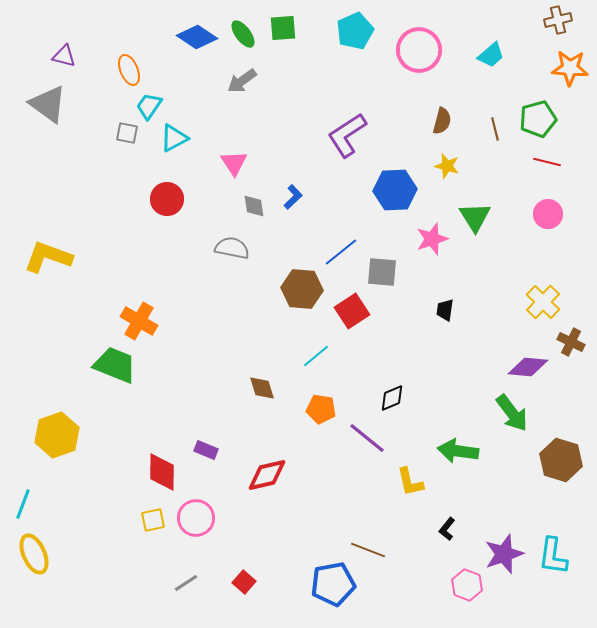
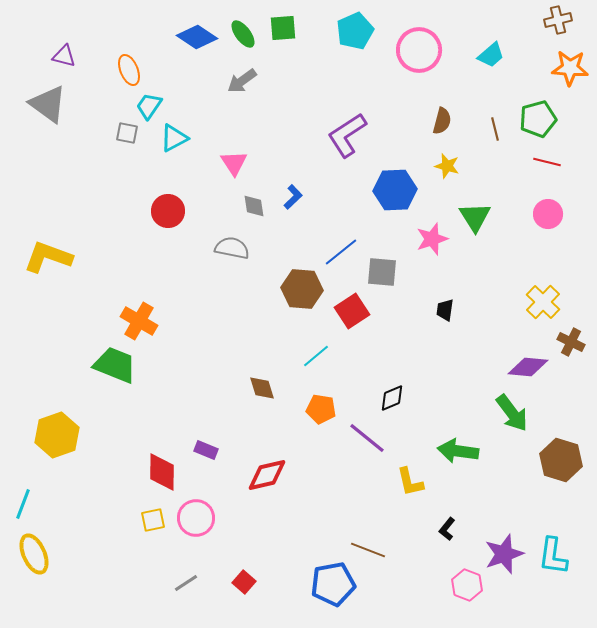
red circle at (167, 199): moved 1 px right, 12 px down
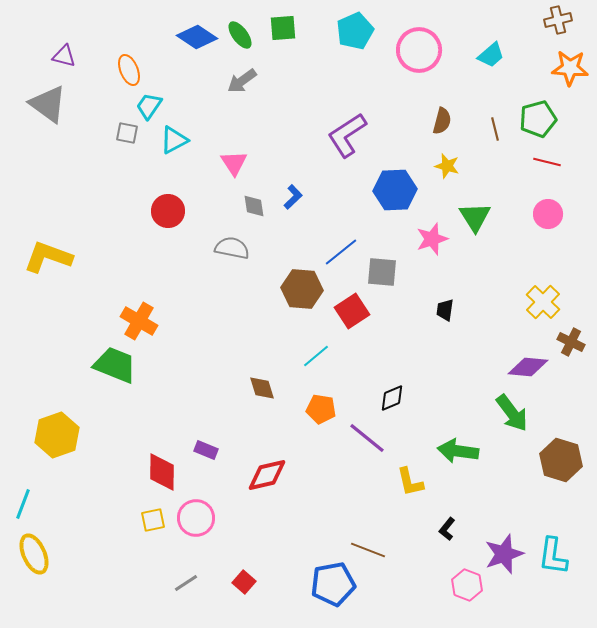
green ellipse at (243, 34): moved 3 px left, 1 px down
cyan triangle at (174, 138): moved 2 px down
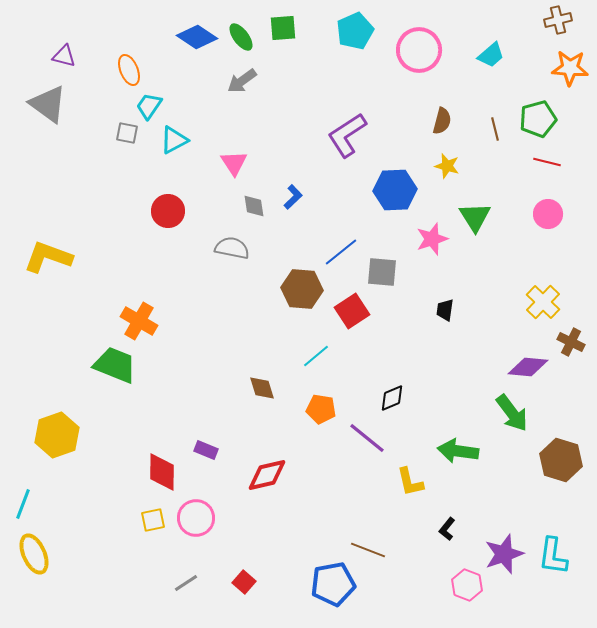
green ellipse at (240, 35): moved 1 px right, 2 px down
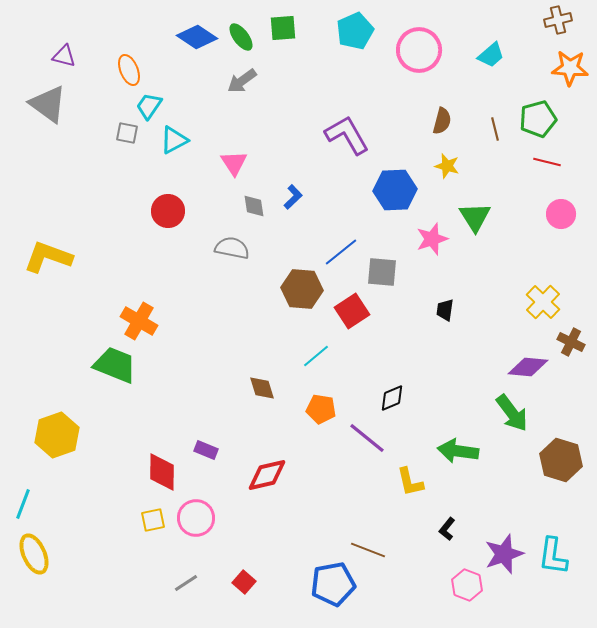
purple L-shape at (347, 135): rotated 93 degrees clockwise
pink circle at (548, 214): moved 13 px right
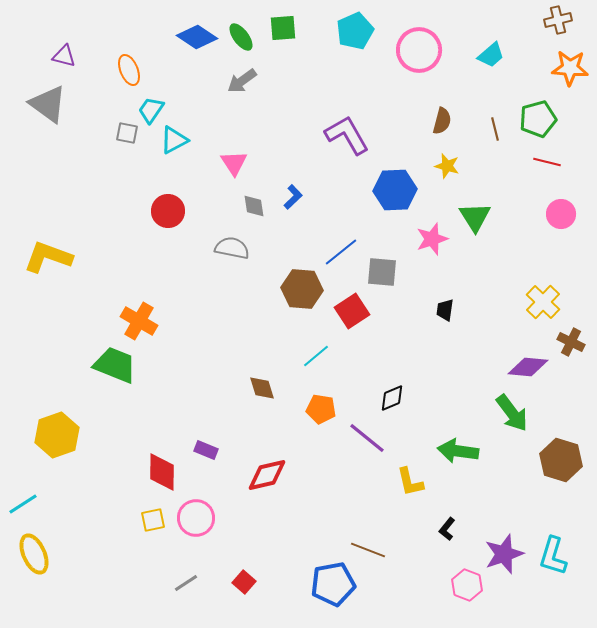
cyan trapezoid at (149, 106): moved 2 px right, 4 px down
cyan line at (23, 504): rotated 36 degrees clockwise
cyan L-shape at (553, 556): rotated 9 degrees clockwise
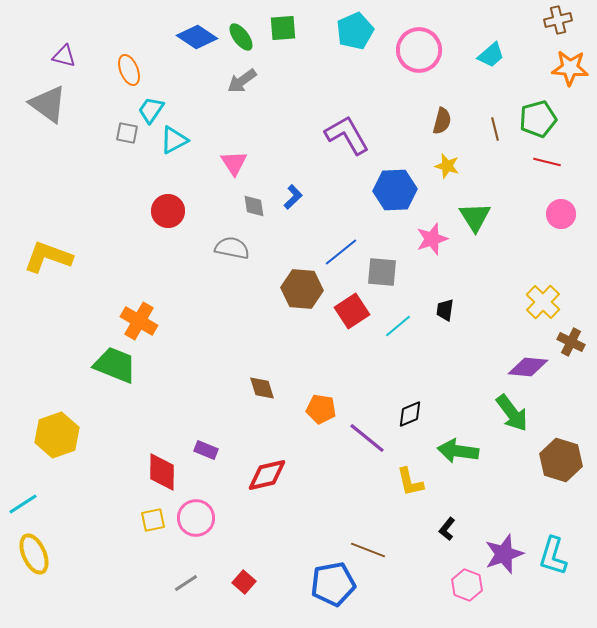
cyan line at (316, 356): moved 82 px right, 30 px up
black diamond at (392, 398): moved 18 px right, 16 px down
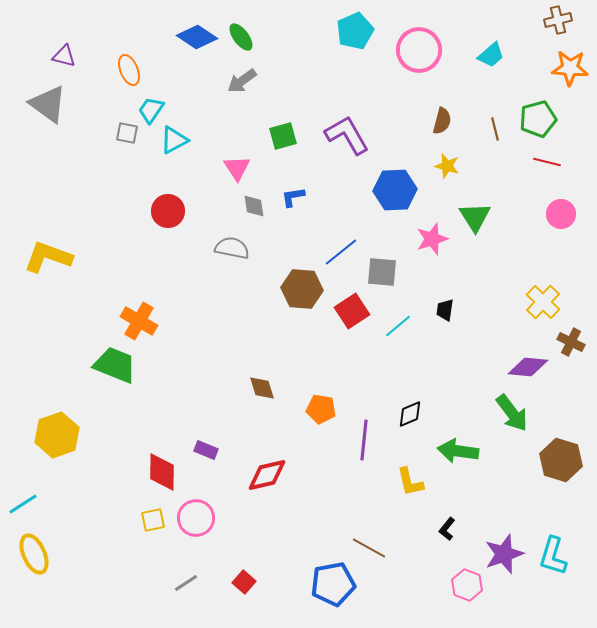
green square at (283, 28): moved 108 px down; rotated 12 degrees counterclockwise
pink triangle at (234, 163): moved 3 px right, 5 px down
blue L-shape at (293, 197): rotated 145 degrees counterclockwise
purple line at (367, 438): moved 3 px left, 2 px down; rotated 57 degrees clockwise
brown line at (368, 550): moved 1 px right, 2 px up; rotated 8 degrees clockwise
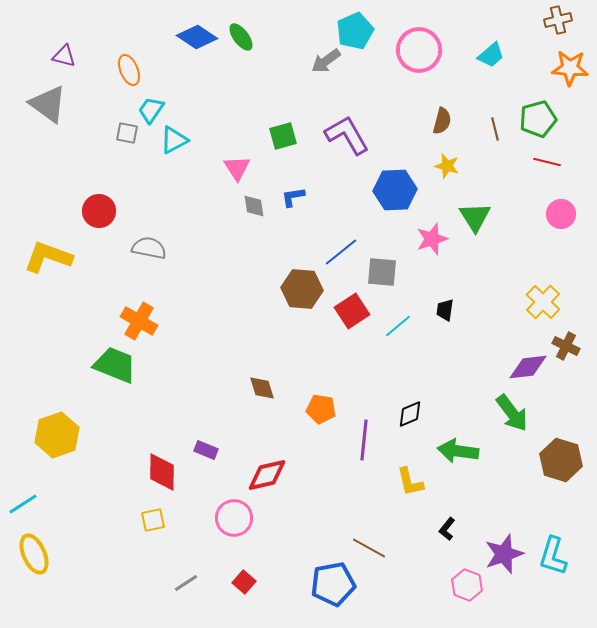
gray arrow at (242, 81): moved 84 px right, 20 px up
red circle at (168, 211): moved 69 px left
gray semicircle at (232, 248): moved 83 px left
brown cross at (571, 342): moved 5 px left, 4 px down
purple diamond at (528, 367): rotated 12 degrees counterclockwise
pink circle at (196, 518): moved 38 px right
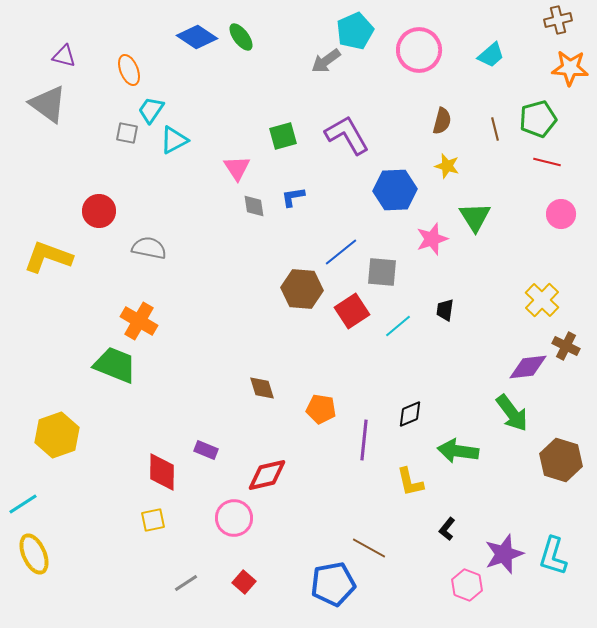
yellow cross at (543, 302): moved 1 px left, 2 px up
